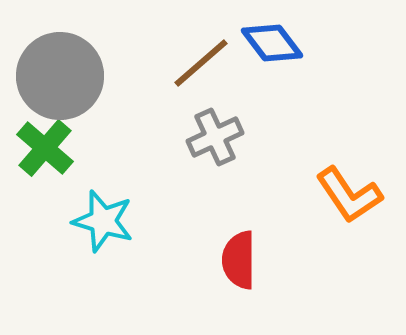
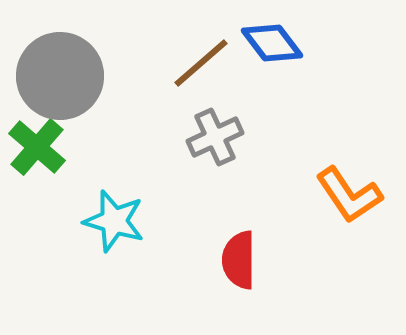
green cross: moved 8 px left, 1 px up
cyan star: moved 11 px right
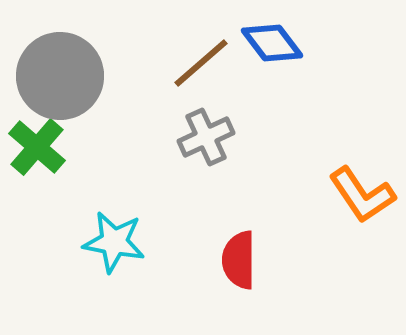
gray cross: moved 9 px left
orange L-shape: moved 13 px right
cyan star: moved 21 px down; rotated 6 degrees counterclockwise
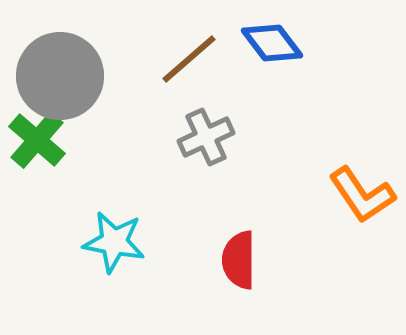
brown line: moved 12 px left, 4 px up
green cross: moved 7 px up
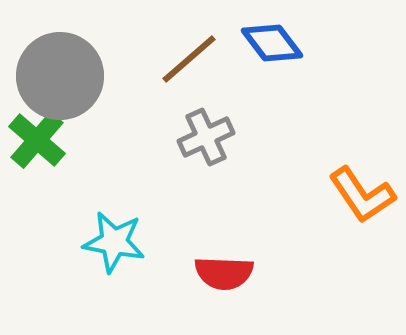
red semicircle: moved 15 px left, 13 px down; rotated 88 degrees counterclockwise
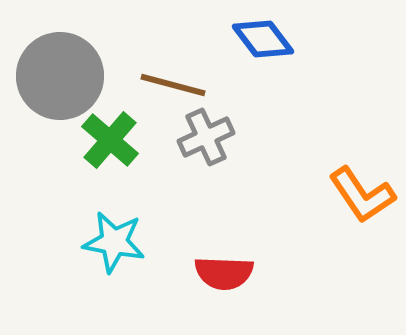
blue diamond: moved 9 px left, 4 px up
brown line: moved 16 px left, 26 px down; rotated 56 degrees clockwise
green cross: moved 73 px right
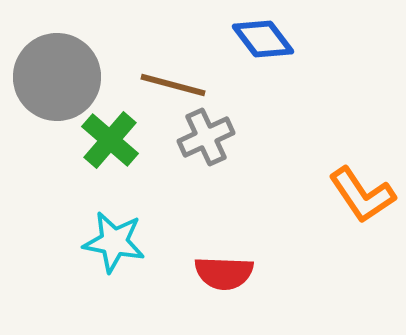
gray circle: moved 3 px left, 1 px down
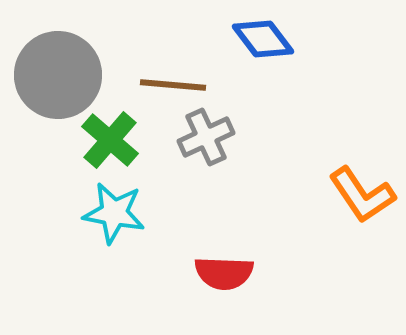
gray circle: moved 1 px right, 2 px up
brown line: rotated 10 degrees counterclockwise
cyan star: moved 29 px up
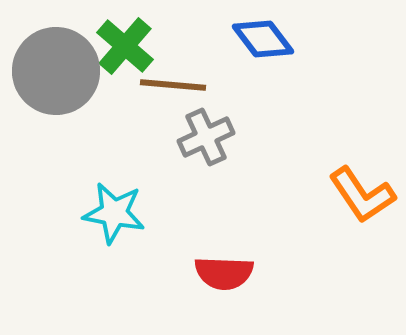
gray circle: moved 2 px left, 4 px up
green cross: moved 15 px right, 94 px up
